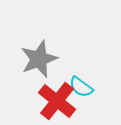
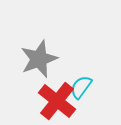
cyan semicircle: rotated 90 degrees clockwise
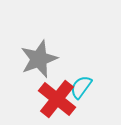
red cross: moved 2 px up
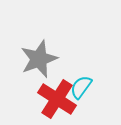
red cross: rotated 6 degrees counterclockwise
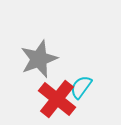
red cross: rotated 6 degrees clockwise
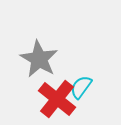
gray star: rotated 21 degrees counterclockwise
